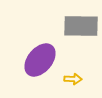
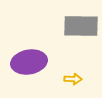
purple ellipse: moved 11 px left, 2 px down; rotated 40 degrees clockwise
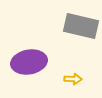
gray rectangle: rotated 12 degrees clockwise
